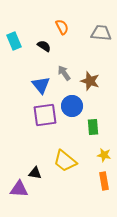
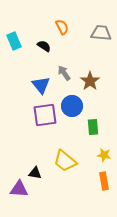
brown star: rotated 18 degrees clockwise
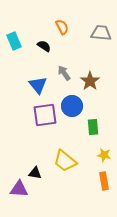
blue triangle: moved 3 px left
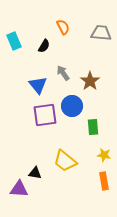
orange semicircle: moved 1 px right
black semicircle: rotated 88 degrees clockwise
gray arrow: moved 1 px left
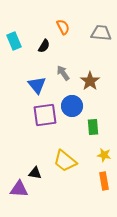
blue triangle: moved 1 px left
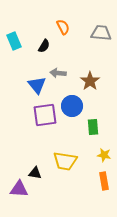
gray arrow: moved 5 px left; rotated 49 degrees counterclockwise
yellow trapezoid: rotated 30 degrees counterclockwise
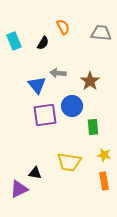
black semicircle: moved 1 px left, 3 px up
yellow trapezoid: moved 4 px right, 1 px down
purple triangle: rotated 30 degrees counterclockwise
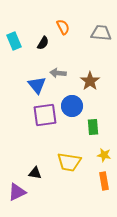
purple triangle: moved 2 px left, 3 px down
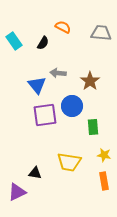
orange semicircle: rotated 35 degrees counterclockwise
cyan rectangle: rotated 12 degrees counterclockwise
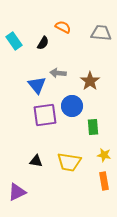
black triangle: moved 1 px right, 12 px up
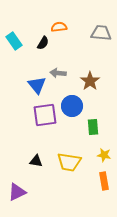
orange semicircle: moved 4 px left; rotated 35 degrees counterclockwise
